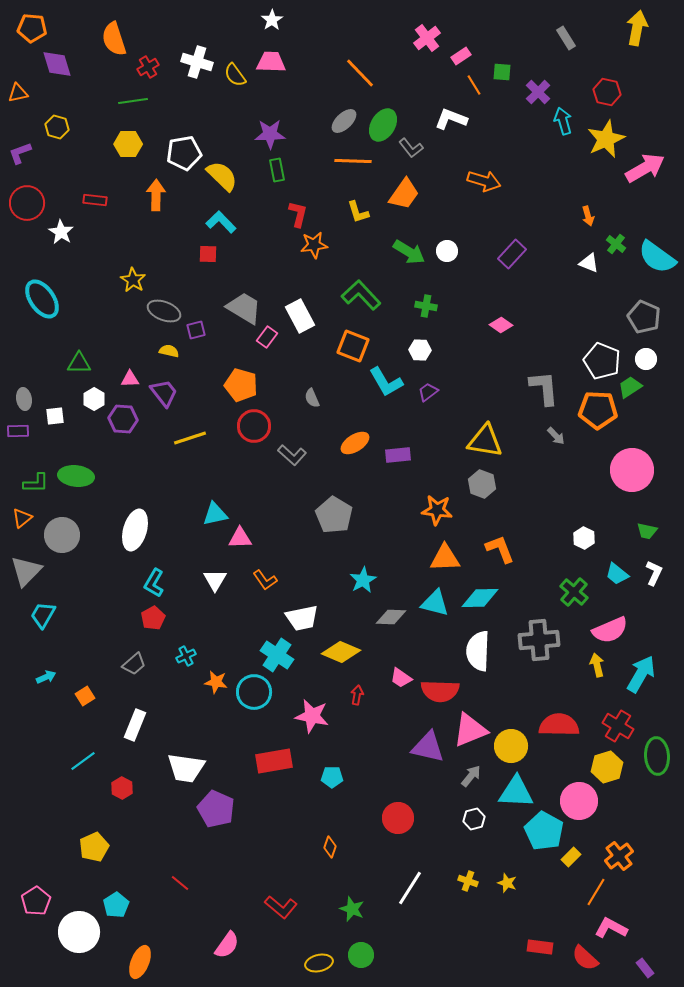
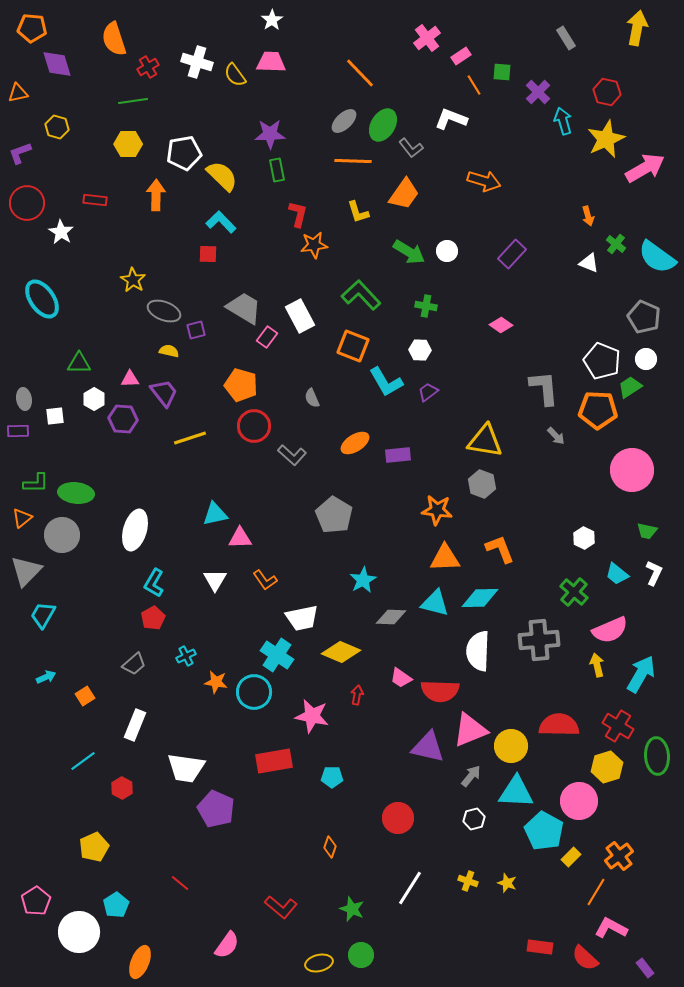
green ellipse at (76, 476): moved 17 px down
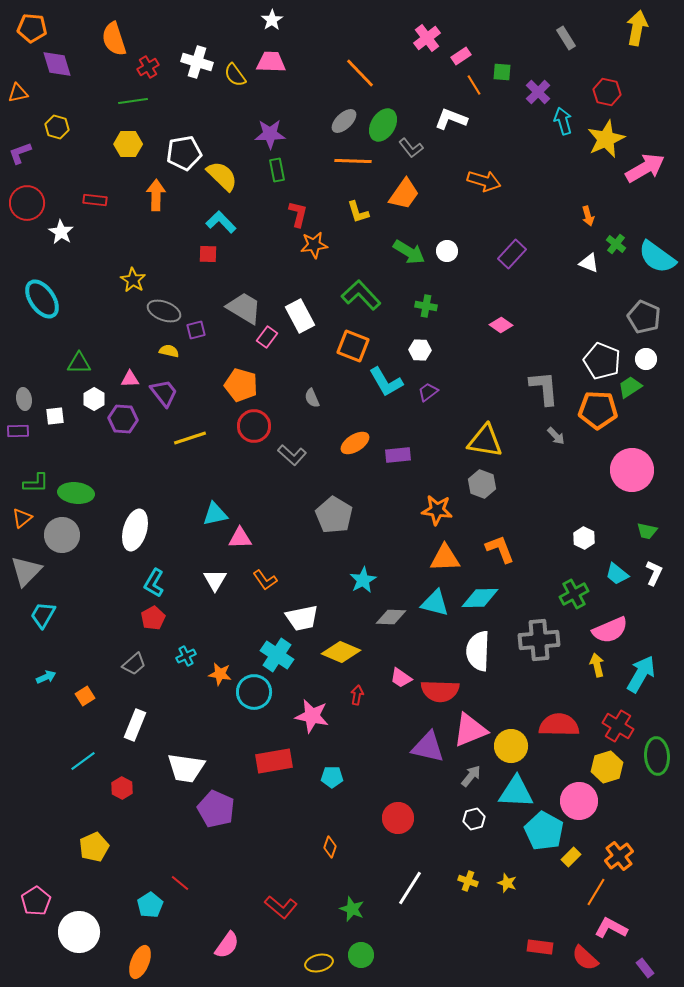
green cross at (574, 592): moved 2 px down; rotated 20 degrees clockwise
orange star at (216, 682): moved 4 px right, 8 px up
cyan pentagon at (116, 905): moved 34 px right
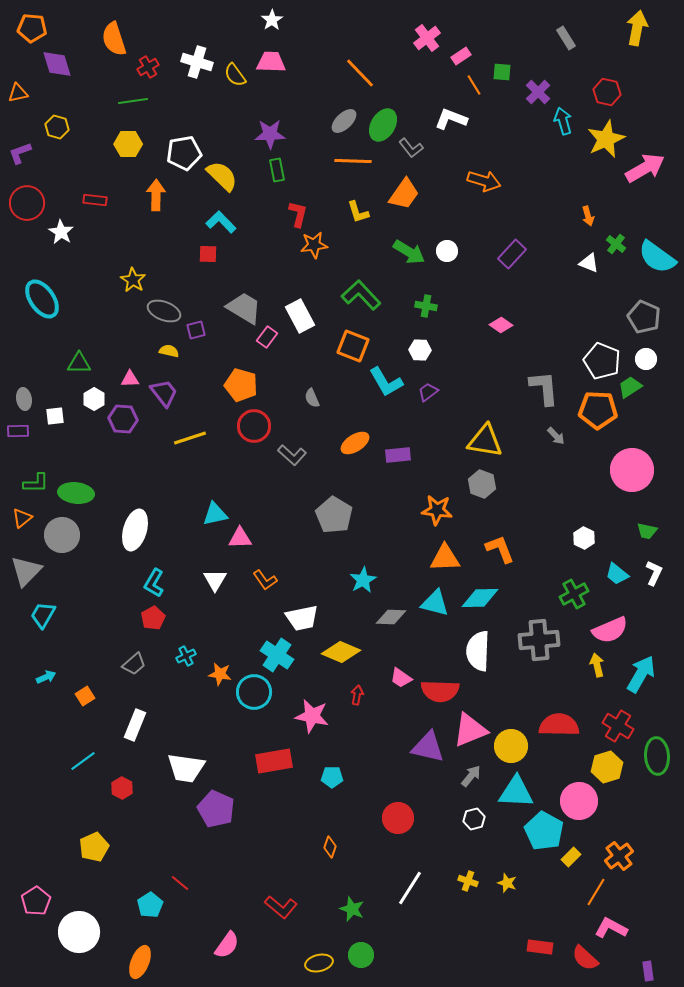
purple rectangle at (645, 968): moved 3 px right, 3 px down; rotated 30 degrees clockwise
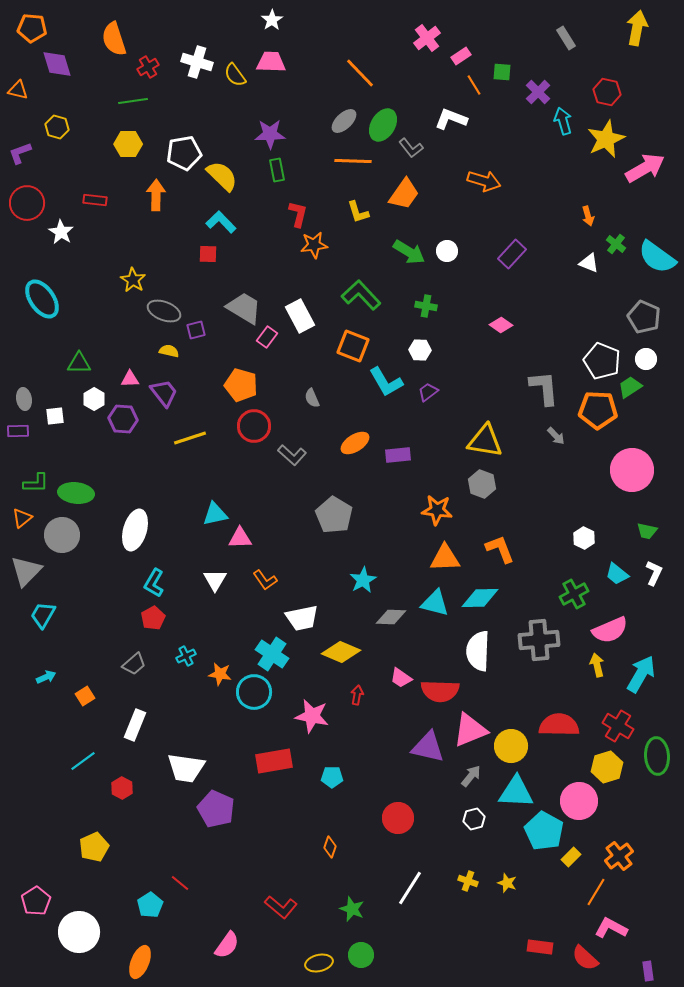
orange triangle at (18, 93): moved 3 px up; rotated 25 degrees clockwise
cyan cross at (277, 655): moved 5 px left, 1 px up
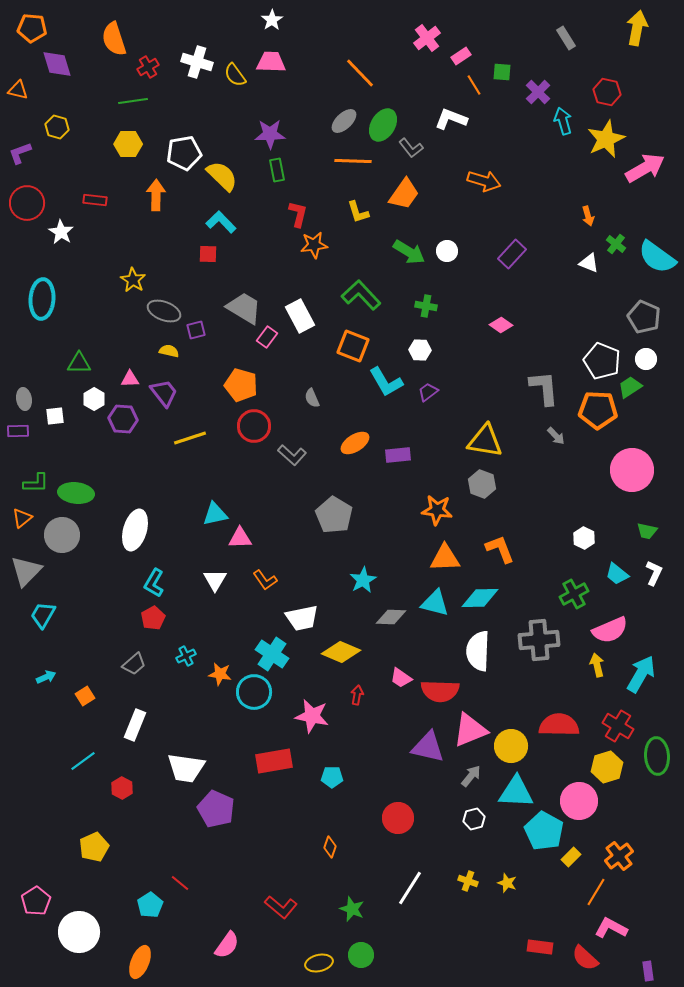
cyan ellipse at (42, 299): rotated 39 degrees clockwise
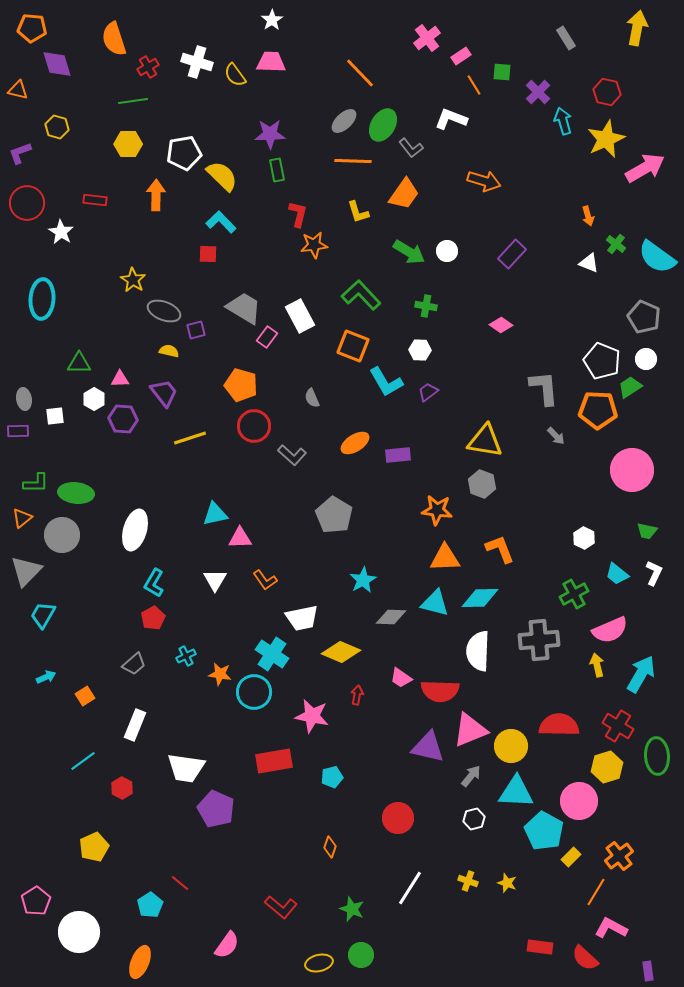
pink triangle at (130, 379): moved 10 px left
cyan pentagon at (332, 777): rotated 15 degrees counterclockwise
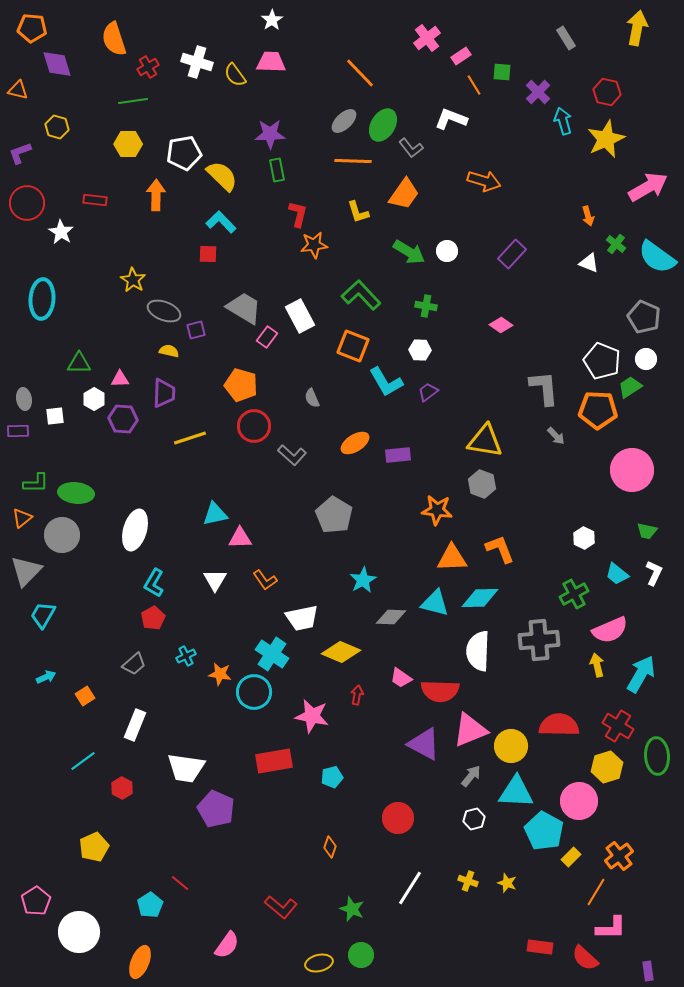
pink arrow at (645, 168): moved 3 px right, 19 px down
purple trapezoid at (164, 393): rotated 40 degrees clockwise
orange triangle at (445, 558): moved 7 px right
purple triangle at (428, 747): moved 4 px left, 3 px up; rotated 15 degrees clockwise
pink L-shape at (611, 928): rotated 152 degrees clockwise
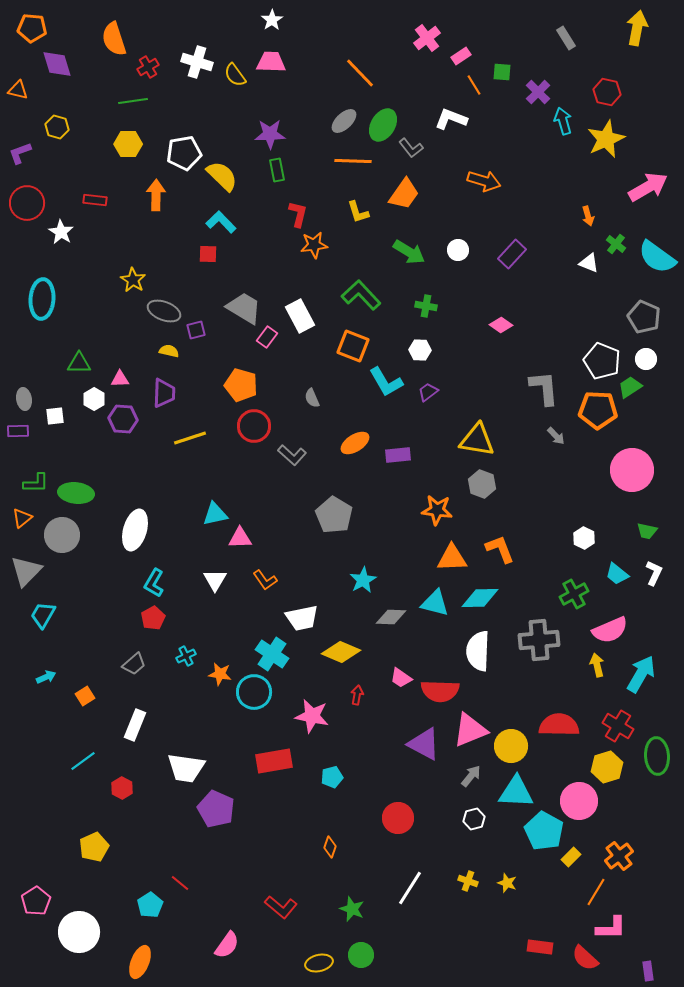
white circle at (447, 251): moved 11 px right, 1 px up
yellow triangle at (485, 441): moved 8 px left, 1 px up
